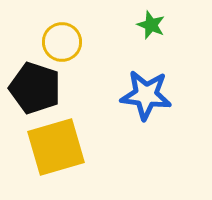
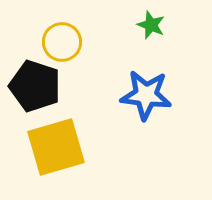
black pentagon: moved 2 px up
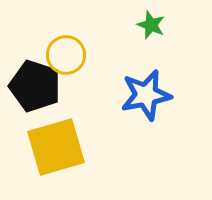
yellow circle: moved 4 px right, 13 px down
blue star: rotated 18 degrees counterclockwise
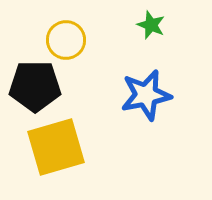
yellow circle: moved 15 px up
black pentagon: rotated 18 degrees counterclockwise
